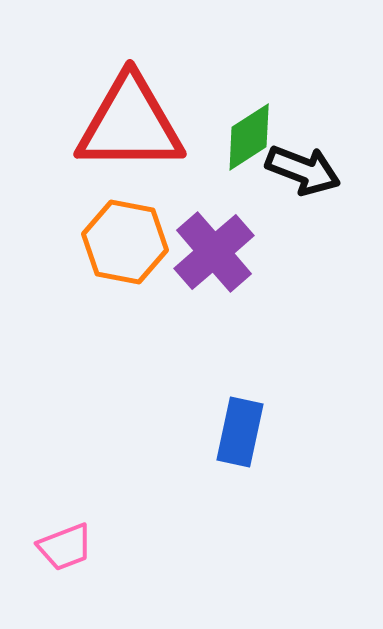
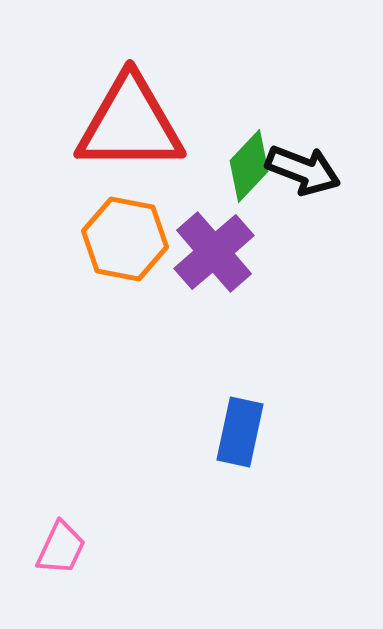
green diamond: moved 29 px down; rotated 14 degrees counterclockwise
orange hexagon: moved 3 px up
pink trapezoid: moved 4 px left, 1 px down; rotated 44 degrees counterclockwise
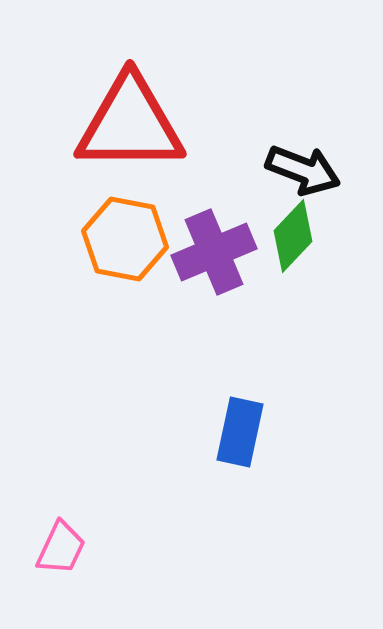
green diamond: moved 44 px right, 70 px down
purple cross: rotated 18 degrees clockwise
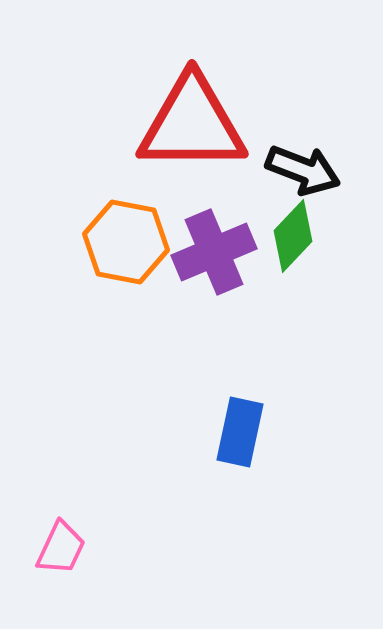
red triangle: moved 62 px right
orange hexagon: moved 1 px right, 3 px down
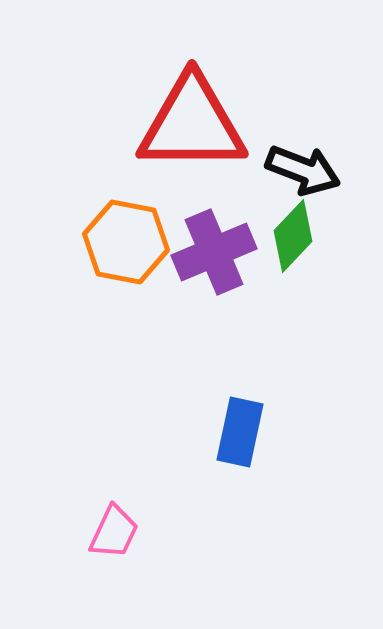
pink trapezoid: moved 53 px right, 16 px up
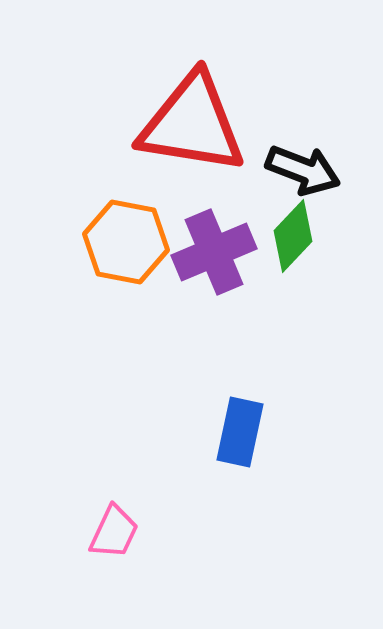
red triangle: rotated 9 degrees clockwise
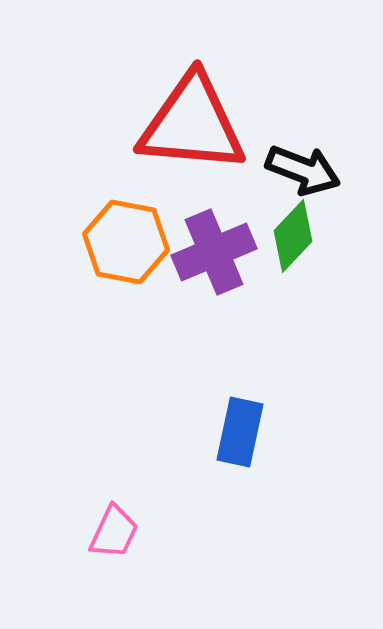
red triangle: rotated 4 degrees counterclockwise
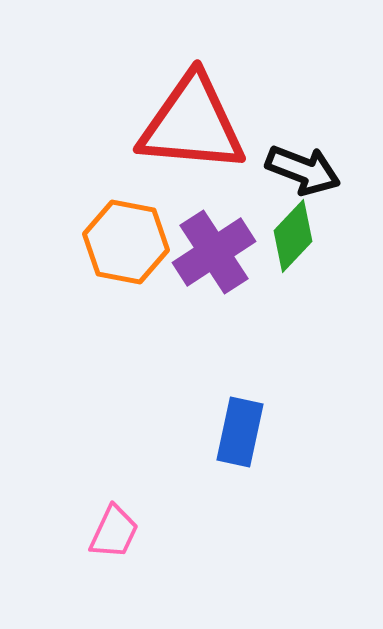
purple cross: rotated 10 degrees counterclockwise
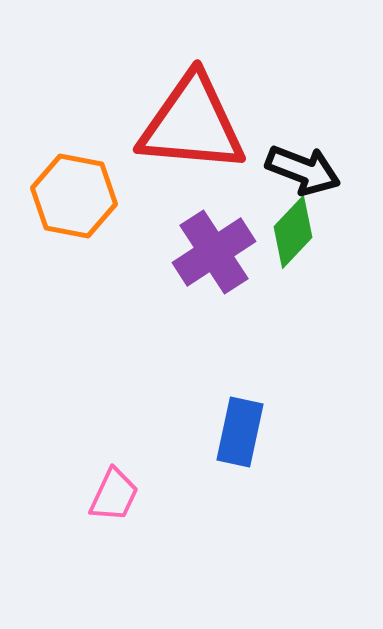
green diamond: moved 4 px up
orange hexagon: moved 52 px left, 46 px up
pink trapezoid: moved 37 px up
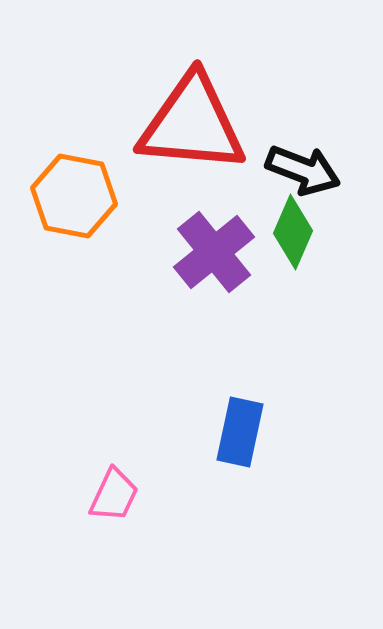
green diamond: rotated 20 degrees counterclockwise
purple cross: rotated 6 degrees counterclockwise
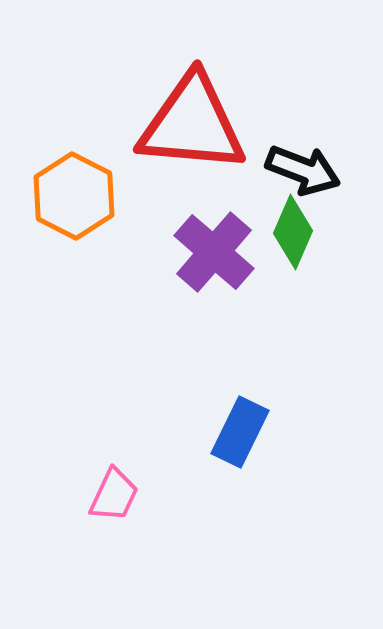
orange hexagon: rotated 16 degrees clockwise
purple cross: rotated 10 degrees counterclockwise
blue rectangle: rotated 14 degrees clockwise
